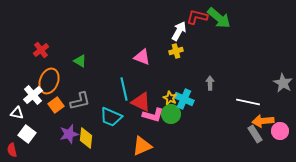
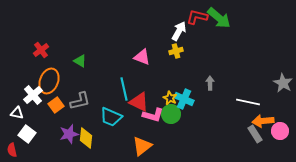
red triangle: moved 2 px left
orange triangle: rotated 15 degrees counterclockwise
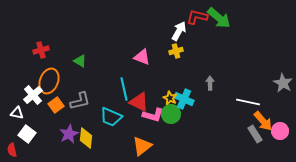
red cross: rotated 21 degrees clockwise
orange arrow: rotated 125 degrees counterclockwise
purple star: rotated 12 degrees counterclockwise
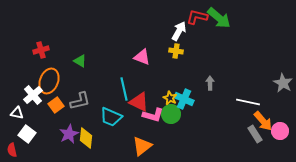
yellow cross: rotated 24 degrees clockwise
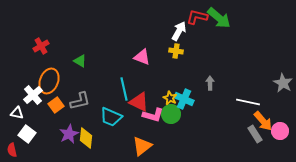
red cross: moved 4 px up; rotated 14 degrees counterclockwise
